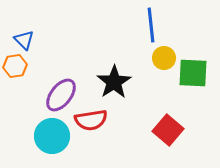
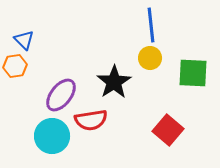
yellow circle: moved 14 px left
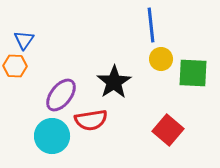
blue triangle: rotated 20 degrees clockwise
yellow circle: moved 11 px right, 1 px down
orange hexagon: rotated 10 degrees clockwise
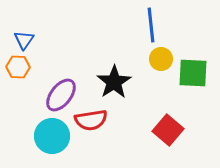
orange hexagon: moved 3 px right, 1 px down
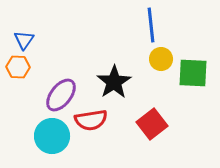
red square: moved 16 px left, 6 px up; rotated 12 degrees clockwise
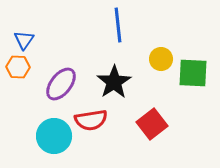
blue line: moved 33 px left
purple ellipse: moved 11 px up
cyan circle: moved 2 px right
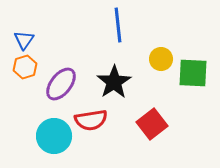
orange hexagon: moved 7 px right; rotated 20 degrees counterclockwise
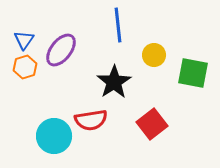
yellow circle: moved 7 px left, 4 px up
green square: rotated 8 degrees clockwise
purple ellipse: moved 34 px up
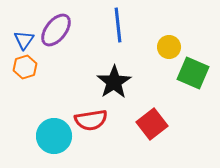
purple ellipse: moved 5 px left, 20 px up
yellow circle: moved 15 px right, 8 px up
green square: rotated 12 degrees clockwise
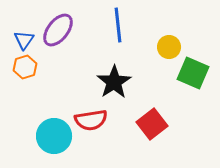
purple ellipse: moved 2 px right
